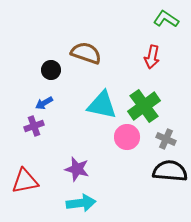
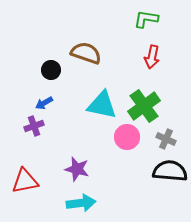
green L-shape: moved 20 px left; rotated 25 degrees counterclockwise
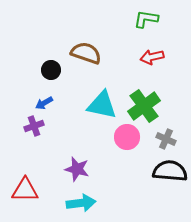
red arrow: rotated 65 degrees clockwise
red triangle: moved 9 px down; rotated 12 degrees clockwise
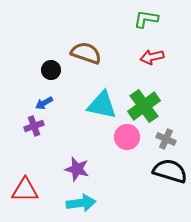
black semicircle: rotated 12 degrees clockwise
